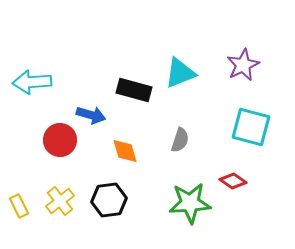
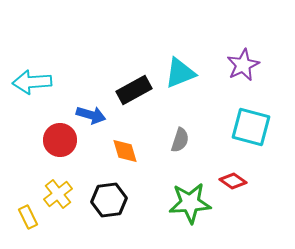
black rectangle: rotated 44 degrees counterclockwise
yellow cross: moved 2 px left, 7 px up
yellow rectangle: moved 9 px right, 11 px down
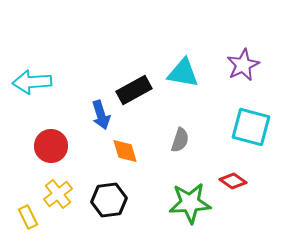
cyan triangle: moved 3 px right; rotated 32 degrees clockwise
blue arrow: moved 10 px right; rotated 56 degrees clockwise
red circle: moved 9 px left, 6 px down
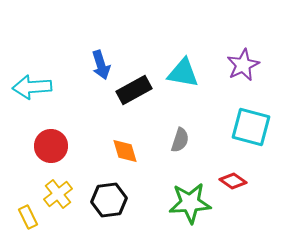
cyan arrow: moved 5 px down
blue arrow: moved 50 px up
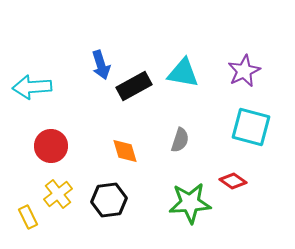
purple star: moved 1 px right, 6 px down
black rectangle: moved 4 px up
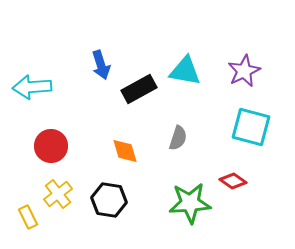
cyan triangle: moved 2 px right, 2 px up
black rectangle: moved 5 px right, 3 px down
gray semicircle: moved 2 px left, 2 px up
black hexagon: rotated 16 degrees clockwise
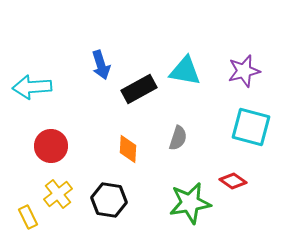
purple star: rotated 12 degrees clockwise
orange diamond: moved 3 px right, 2 px up; rotated 20 degrees clockwise
green star: rotated 6 degrees counterclockwise
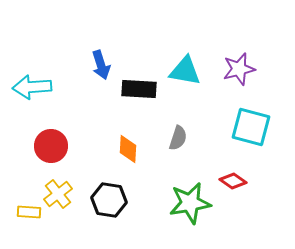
purple star: moved 5 px left, 2 px up
black rectangle: rotated 32 degrees clockwise
yellow rectangle: moved 1 px right, 5 px up; rotated 60 degrees counterclockwise
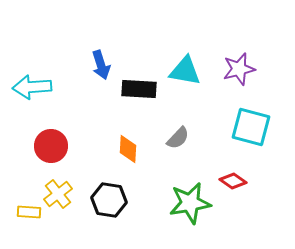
gray semicircle: rotated 25 degrees clockwise
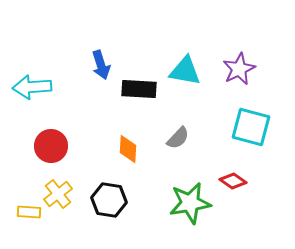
purple star: rotated 12 degrees counterclockwise
